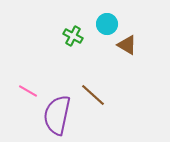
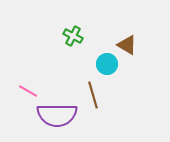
cyan circle: moved 40 px down
brown line: rotated 32 degrees clockwise
purple semicircle: rotated 102 degrees counterclockwise
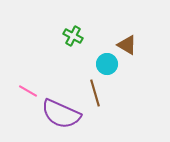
brown line: moved 2 px right, 2 px up
purple semicircle: moved 4 px right, 1 px up; rotated 24 degrees clockwise
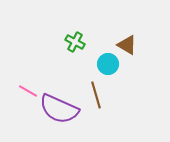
green cross: moved 2 px right, 6 px down
cyan circle: moved 1 px right
brown line: moved 1 px right, 2 px down
purple semicircle: moved 2 px left, 5 px up
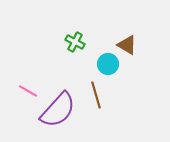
purple semicircle: moved 1 px left, 1 px down; rotated 72 degrees counterclockwise
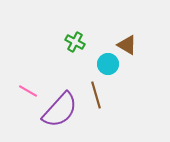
purple semicircle: moved 2 px right
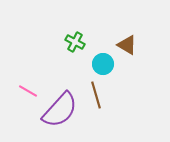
cyan circle: moved 5 px left
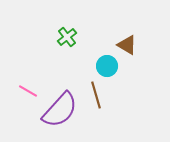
green cross: moved 8 px left, 5 px up; rotated 24 degrees clockwise
cyan circle: moved 4 px right, 2 px down
